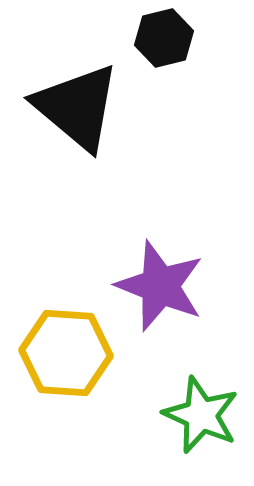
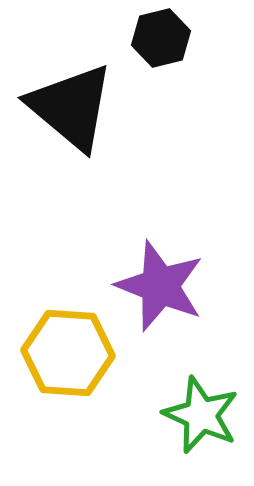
black hexagon: moved 3 px left
black triangle: moved 6 px left
yellow hexagon: moved 2 px right
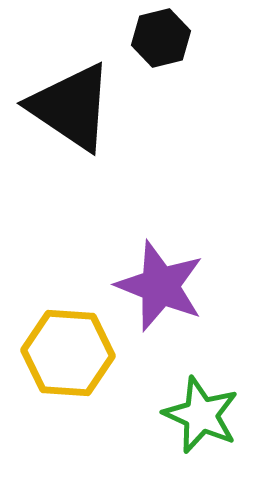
black triangle: rotated 6 degrees counterclockwise
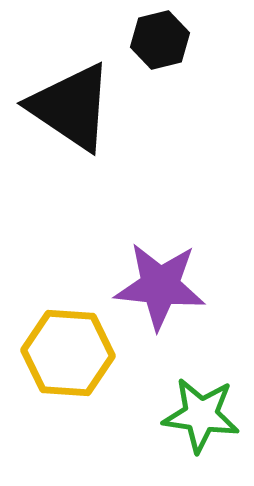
black hexagon: moved 1 px left, 2 px down
purple star: rotated 16 degrees counterclockwise
green star: rotated 16 degrees counterclockwise
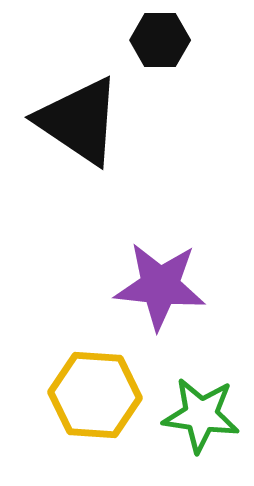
black hexagon: rotated 14 degrees clockwise
black triangle: moved 8 px right, 14 px down
yellow hexagon: moved 27 px right, 42 px down
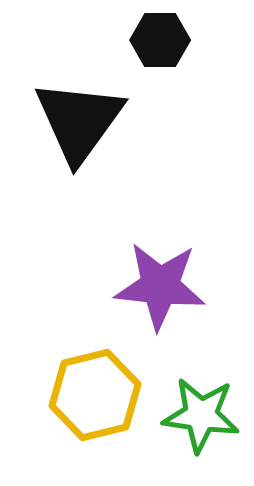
black triangle: rotated 32 degrees clockwise
yellow hexagon: rotated 18 degrees counterclockwise
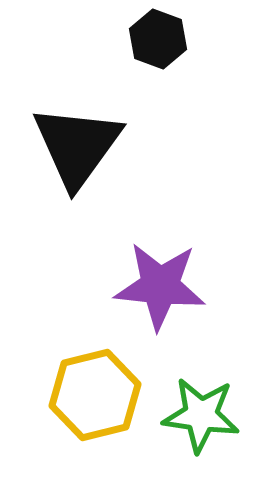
black hexagon: moved 2 px left, 1 px up; rotated 20 degrees clockwise
black triangle: moved 2 px left, 25 px down
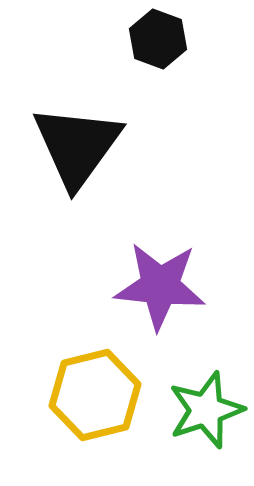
green star: moved 5 px right, 5 px up; rotated 26 degrees counterclockwise
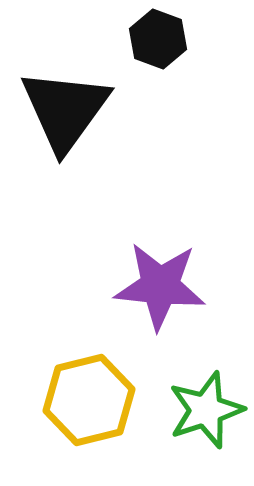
black triangle: moved 12 px left, 36 px up
yellow hexagon: moved 6 px left, 5 px down
